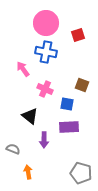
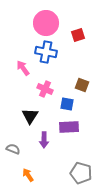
pink arrow: moved 1 px up
black triangle: rotated 24 degrees clockwise
orange arrow: moved 3 px down; rotated 24 degrees counterclockwise
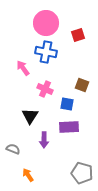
gray pentagon: moved 1 px right
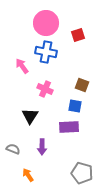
pink arrow: moved 1 px left, 2 px up
blue square: moved 8 px right, 2 px down
purple arrow: moved 2 px left, 7 px down
